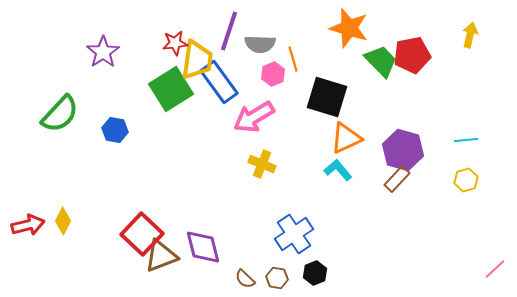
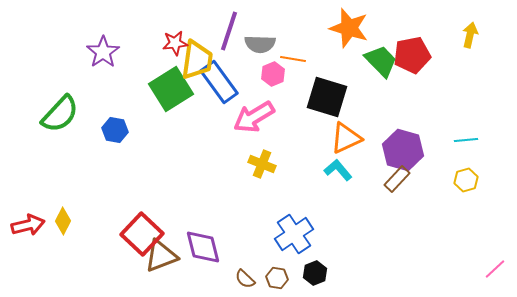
orange line: rotated 65 degrees counterclockwise
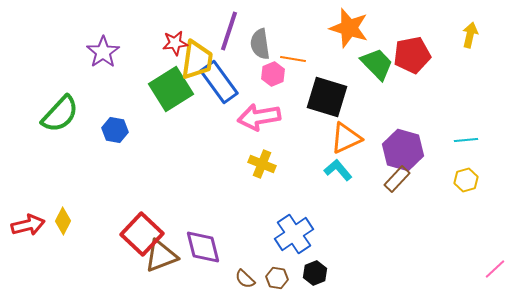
gray semicircle: rotated 80 degrees clockwise
green trapezoid: moved 4 px left, 3 px down
pink arrow: moved 5 px right; rotated 21 degrees clockwise
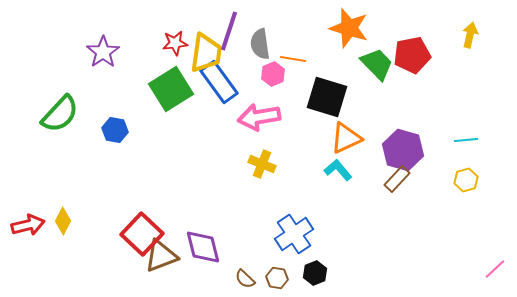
yellow trapezoid: moved 9 px right, 7 px up
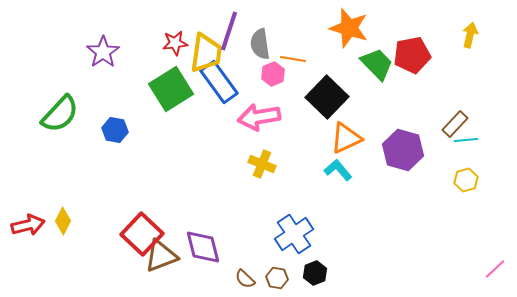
black square: rotated 27 degrees clockwise
brown rectangle: moved 58 px right, 55 px up
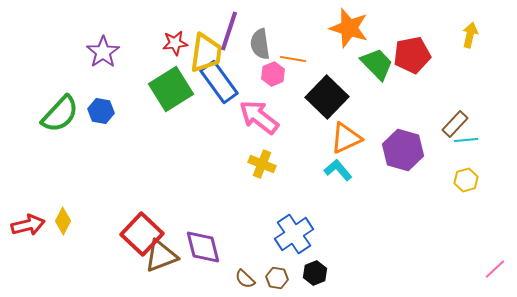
pink arrow: rotated 48 degrees clockwise
blue hexagon: moved 14 px left, 19 px up
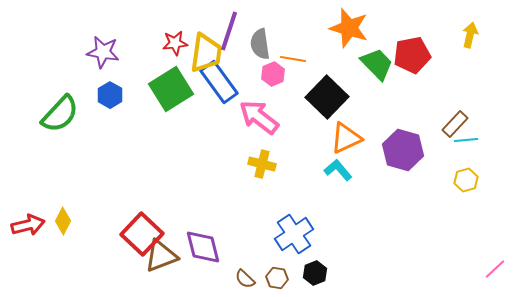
purple star: rotated 28 degrees counterclockwise
blue hexagon: moved 9 px right, 16 px up; rotated 20 degrees clockwise
yellow cross: rotated 8 degrees counterclockwise
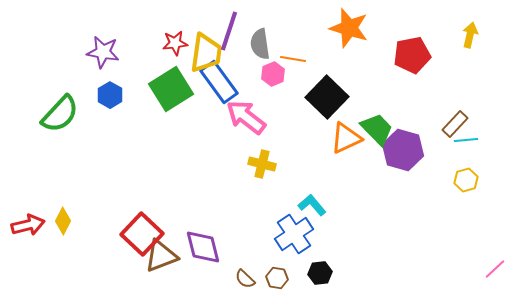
green trapezoid: moved 65 px down
pink arrow: moved 13 px left
cyan L-shape: moved 26 px left, 35 px down
black hexagon: moved 5 px right; rotated 15 degrees clockwise
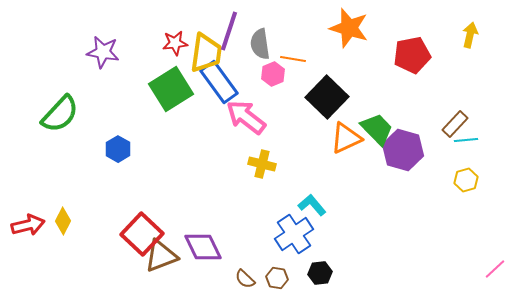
blue hexagon: moved 8 px right, 54 px down
purple diamond: rotated 12 degrees counterclockwise
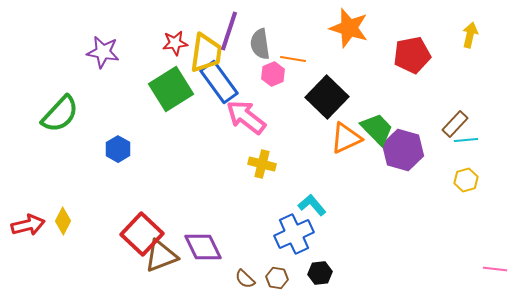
blue cross: rotated 9 degrees clockwise
pink line: rotated 50 degrees clockwise
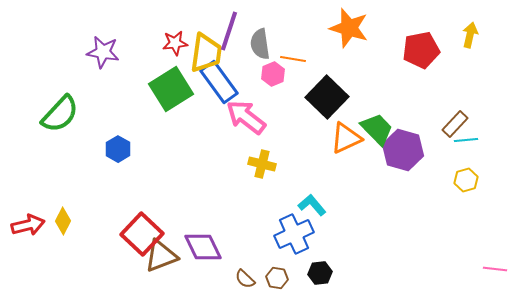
red pentagon: moved 9 px right, 5 px up
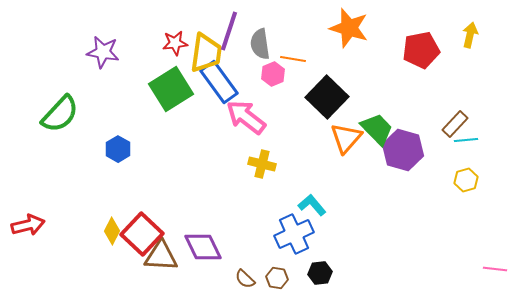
orange triangle: rotated 24 degrees counterclockwise
yellow diamond: moved 49 px right, 10 px down
brown triangle: rotated 24 degrees clockwise
